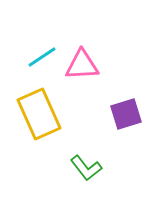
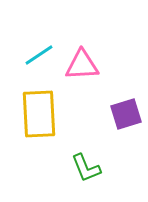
cyan line: moved 3 px left, 2 px up
yellow rectangle: rotated 21 degrees clockwise
green L-shape: rotated 16 degrees clockwise
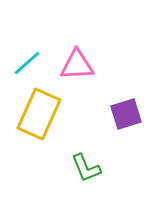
cyan line: moved 12 px left, 8 px down; rotated 8 degrees counterclockwise
pink triangle: moved 5 px left
yellow rectangle: rotated 27 degrees clockwise
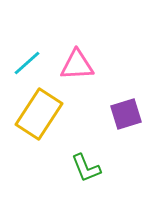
yellow rectangle: rotated 9 degrees clockwise
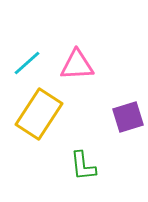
purple square: moved 2 px right, 3 px down
green L-shape: moved 3 px left, 2 px up; rotated 16 degrees clockwise
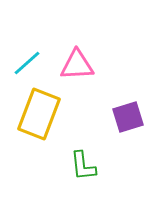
yellow rectangle: rotated 12 degrees counterclockwise
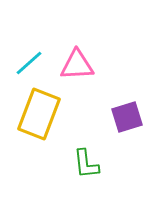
cyan line: moved 2 px right
purple square: moved 1 px left
green L-shape: moved 3 px right, 2 px up
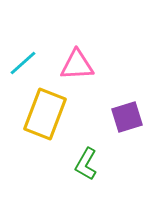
cyan line: moved 6 px left
yellow rectangle: moved 6 px right
green L-shape: rotated 36 degrees clockwise
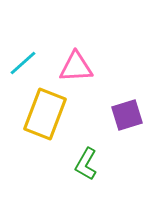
pink triangle: moved 1 px left, 2 px down
purple square: moved 2 px up
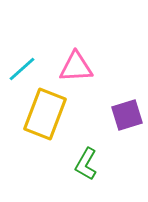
cyan line: moved 1 px left, 6 px down
